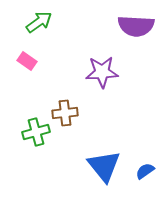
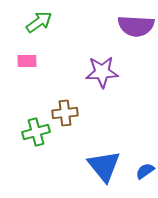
pink rectangle: rotated 36 degrees counterclockwise
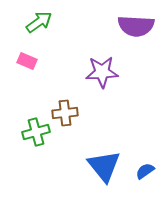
pink rectangle: rotated 24 degrees clockwise
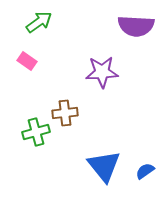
pink rectangle: rotated 12 degrees clockwise
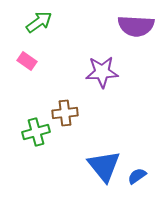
blue semicircle: moved 8 px left, 5 px down
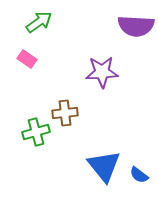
pink rectangle: moved 2 px up
blue semicircle: moved 2 px right, 1 px up; rotated 108 degrees counterclockwise
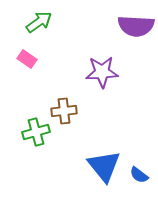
brown cross: moved 1 px left, 2 px up
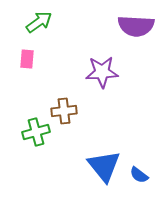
pink rectangle: rotated 60 degrees clockwise
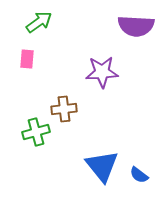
brown cross: moved 2 px up
blue triangle: moved 2 px left
